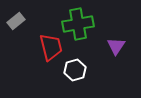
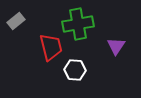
white hexagon: rotated 20 degrees clockwise
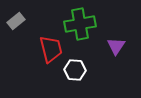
green cross: moved 2 px right
red trapezoid: moved 2 px down
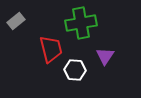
green cross: moved 1 px right, 1 px up
purple triangle: moved 11 px left, 10 px down
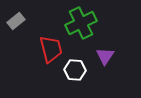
green cross: rotated 16 degrees counterclockwise
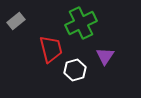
white hexagon: rotated 20 degrees counterclockwise
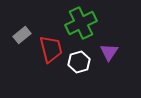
gray rectangle: moved 6 px right, 14 px down
purple triangle: moved 4 px right, 4 px up
white hexagon: moved 4 px right, 8 px up
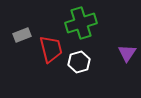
green cross: rotated 8 degrees clockwise
gray rectangle: rotated 18 degrees clockwise
purple triangle: moved 18 px right, 1 px down
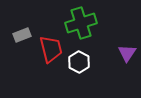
white hexagon: rotated 15 degrees counterclockwise
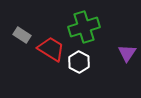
green cross: moved 3 px right, 4 px down
gray rectangle: rotated 54 degrees clockwise
red trapezoid: rotated 44 degrees counterclockwise
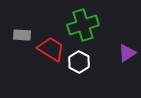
green cross: moved 1 px left, 2 px up
gray rectangle: rotated 30 degrees counterclockwise
purple triangle: rotated 24 degrees clockwise
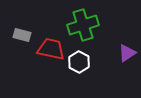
gray rectangle: rotated 12 degrees clockwise
red trapezoid: rotated 20 degrees counterclockwise
